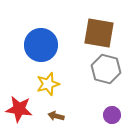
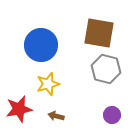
red star: rotated 20 degrees counterclockwise
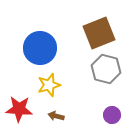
brown square: rotated 32 degrees counterclockwise
blue circle: moved 1 px left, 3 px down
yellow star: moved 1 px right, 1 px down
red star: rotated 16 degrees clockwise
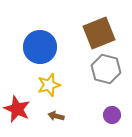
blue circle: moved 1 px up
red star: moved 2 px left; rotated 20 degrees clockwise
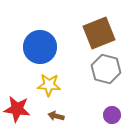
yellow star: rotated 20 degrees clockwise
red star: rotated 16 degrees counterclockwise
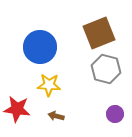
purple circle: moved 3 px right, 1 px up
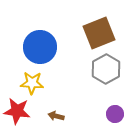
gray hexagon: rotated 16 degrees clockwise
yellow star: moved 17 px left, 2 px up
red star: moved 2 px down
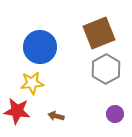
yellow star: rotated 10 degrees counterclockwise
